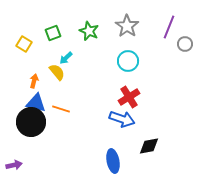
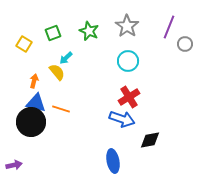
black diamond: moved 1 px right, 6 px up
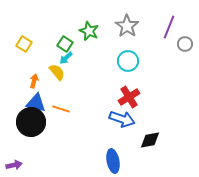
green square: moved 12 px right, 11 px down; rotated 35 degrees counterclockwise
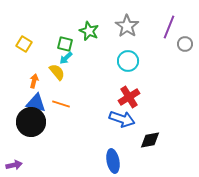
green square: rotated 21 degrees counterclockwise
orange line: moved 5 px up
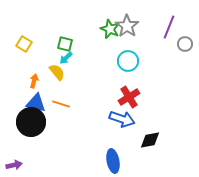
green star: moved 21 px right, 2 px up
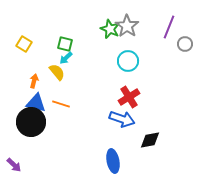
purple arrow: rotated 56 degrees clockwise
